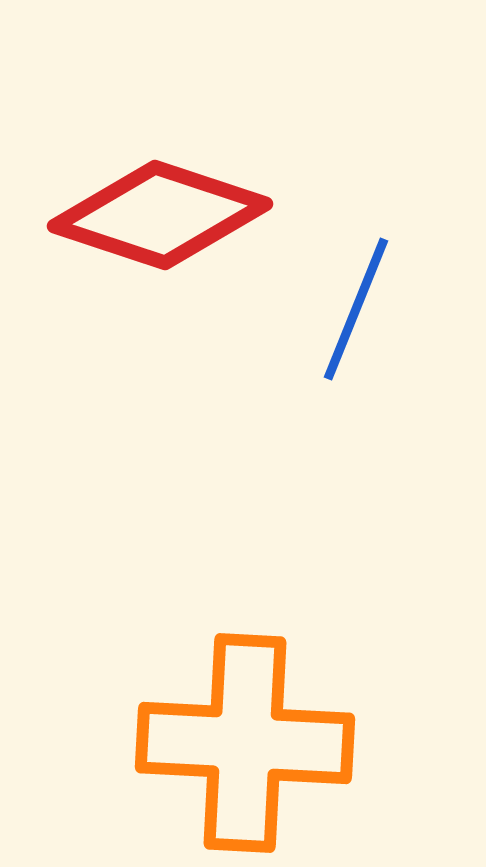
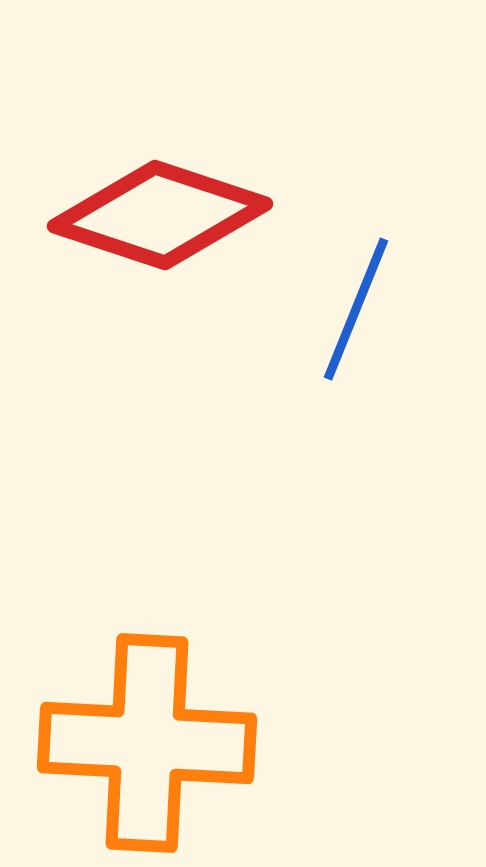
orange cross: moved 98 px left
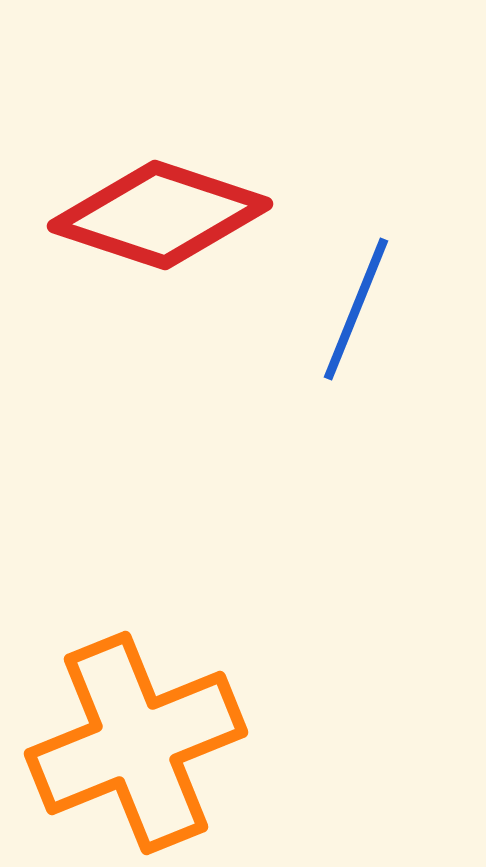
orange cross: moved 11 px left; rotated 25 degrees counterclockwise
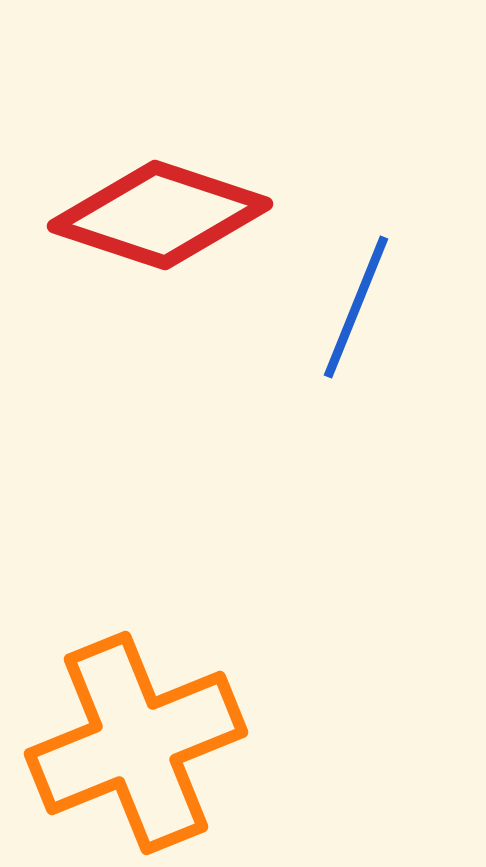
blue line: moved 2 px up
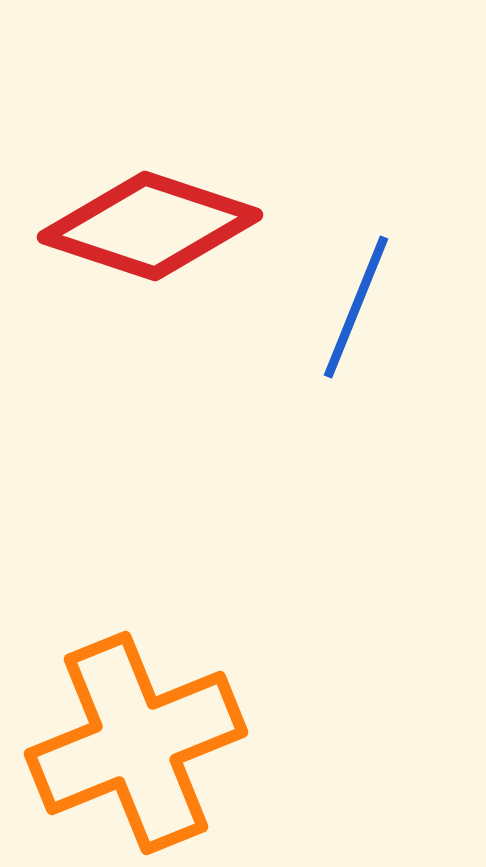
red diamond: moved 10 px left, 11 px down
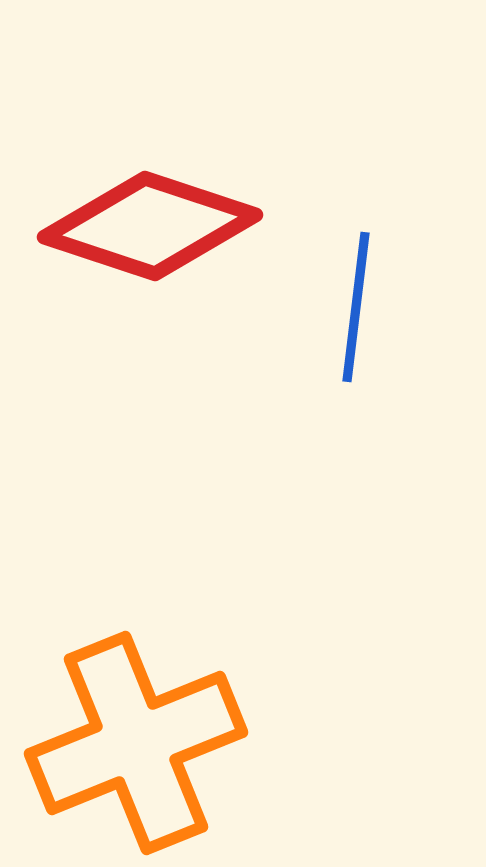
blue line: rotated 15 degrees counterclockwise
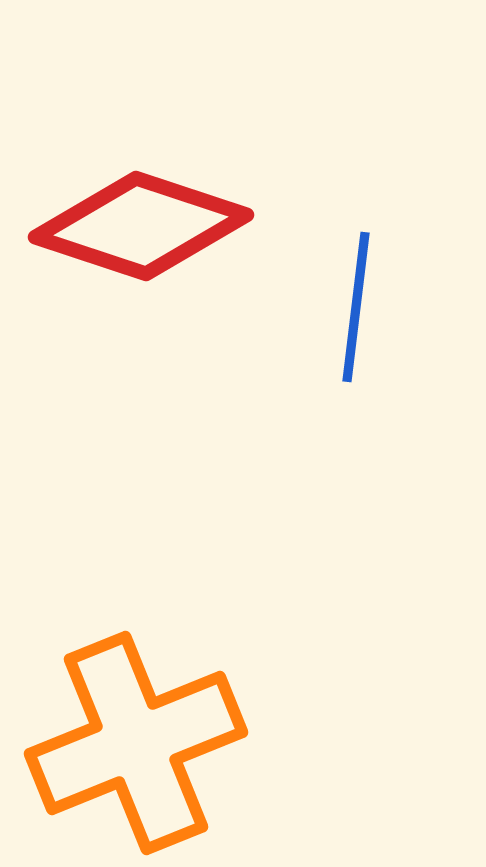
red diamond: moved 9 px left
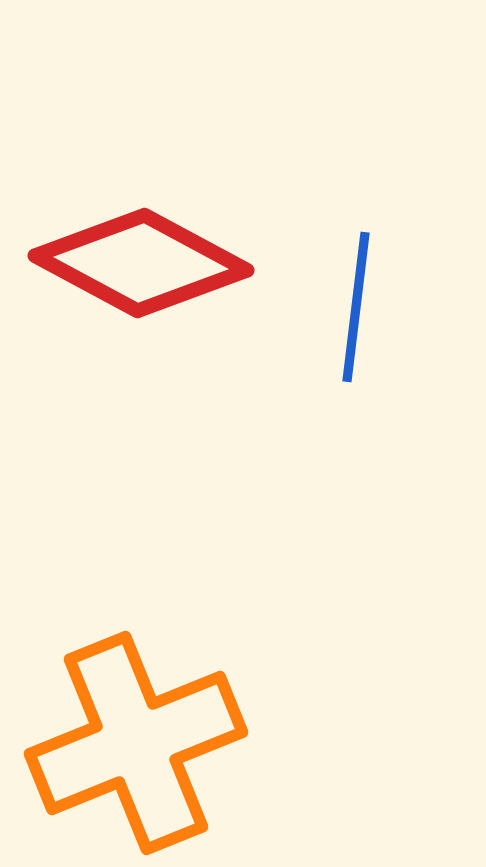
red diamond: moved 37 px down; rotated 10 degrees clockwise
